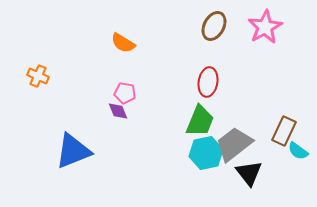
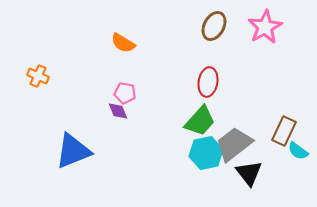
green trapezoid: rotated 20 degrees clockwise
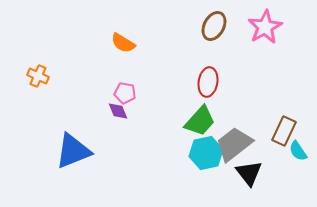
cyan semicircle: rotated 20 degrees clockwise
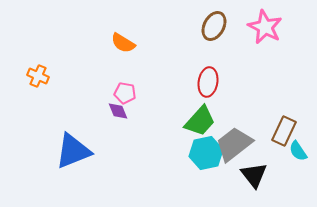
pink star: rotated 16 degrees counterclockwise
black triangle: moved 5 px right, 2 px down
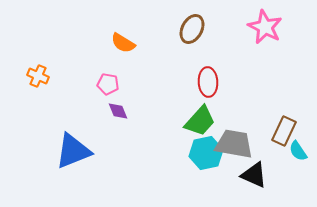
brown ellipse: moved 22 px left, 3 px down
red ellipse: rotated 12 degrees counterclockwise
pink pentagon: moved 17 px left, 9 px up
gray trapezoid: rotated 48 degrees clockwise
black triangle: rotated 28 degrees counterclockwise
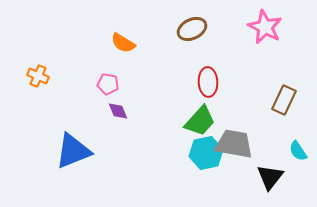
brown ellipse: rotated 36 degrees clockwise
brown rectangle: moved 31 px up
black triangle: moved 16 px right, 2 px down; rotated 44 degrees clockwise
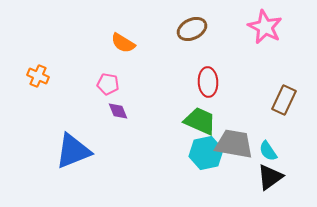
green trapezoid: rotated 108 degrees counterclockwise
cyan semicircle: moved 30 px left
black triangle: rotated 16 degrees clockwise
